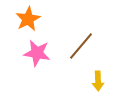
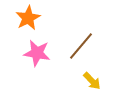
orange star: moved 1 px up
yellow arrow: moved 6 px left; rotated 42 degrees counterclockwise
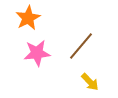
pink star: rotated 16 degrees counterclockwise
yellow arrow: moved 2 px left, 1 px down
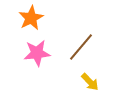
orange star: moved 3 px right
brown line: moved 1 px down
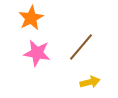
pink star: rotated 16 degrees clockwise
yellow arrow: rotated 60 degrees counterclockwise
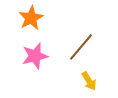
pink star: moved 2 px left, 3 px down; rotated 24 degrees counterclockwise
yellow arrow: moved 1 px left, 1 px up; rotated 72 degrees clockwise
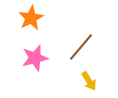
pink star: moved 2 px down
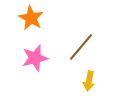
orange star: rotated 15 degrees counterclockwise
yellow arrow: rotated 42 degrees clockwise
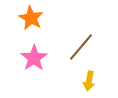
pink star: moved 1 px left; rotated 20 degrees counterclockwise
